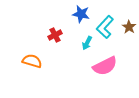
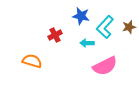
blue star: moved 2 px down
brown star: rotated 24 degrees clockwise
cyan arrow: rotated 64 degrees clockwise
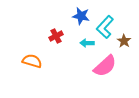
brown star: moved 5 px left, 14 px down; rotated 24 degrees counterclockwise
red cross: moved 1 px right, 1 px down
pink semicircle: rotated 15 degrees counterclockwise
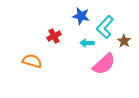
red cross: moved 2 px left
pink semicircle: moved 1 px left, 2 px up
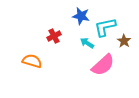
cyan L-shape: rotated 35 degrees clockwise
cyan arrow: rotated 32 degrees clockwise
pink semicircle: moved 1 px left, 1 px down
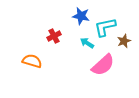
brown star: rotated 16 degrees clockwise
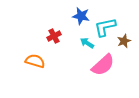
orange semicircle: moved 3 px right
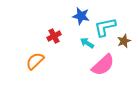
orange semicircle: rotated 60 degrees counterclockwise
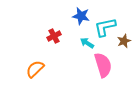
orange semicircle: moved 8 px down
pink semicircle: rotated 65 degrees counterclockwise
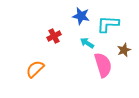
cyan L-shape: moved 3 px right, 3 px up; rotated 15 degrees clockwise
brown star: moved 9 px down
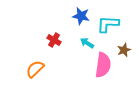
red cross: moved 4 px down; rotated 32 degrees counterclockwise
pink semicircle: rotated 25 degrees clockwise
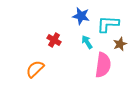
cyan arrow: moved 1 px up; rotated 24 degrees clockwise
brown star: moved 4 px left, 6 px up
